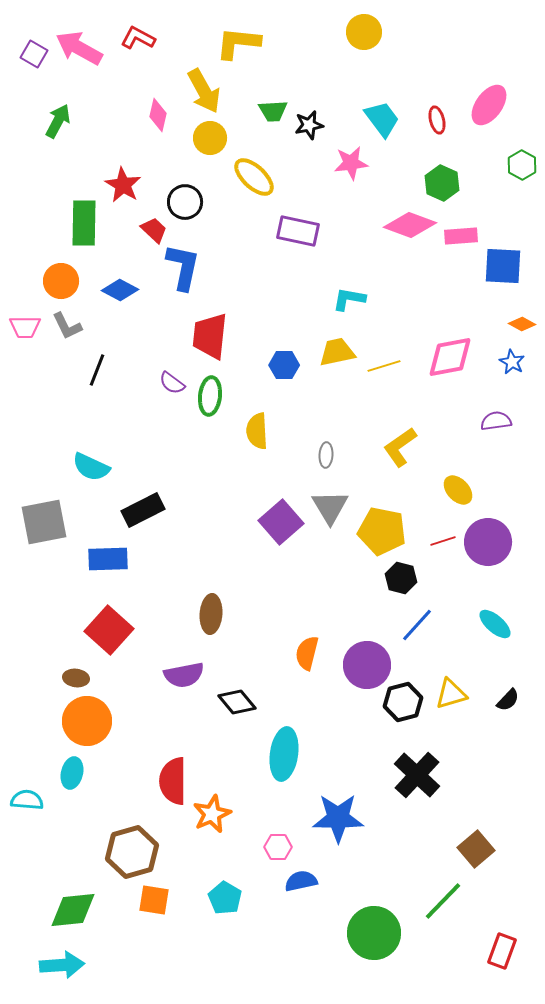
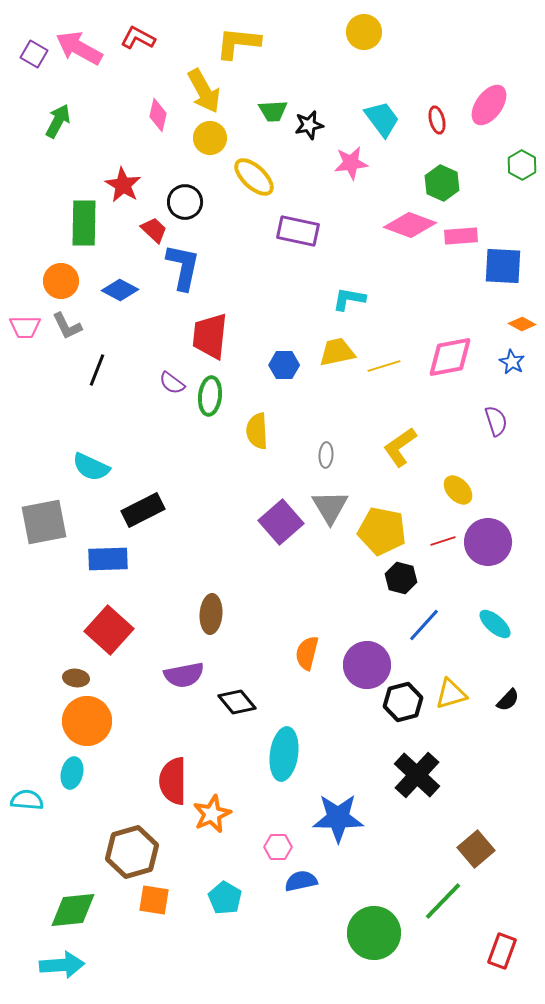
purple semicircle at (496, 421): rotated 80 degrees clockwise
blue line at (417, 625): moved 7 px right
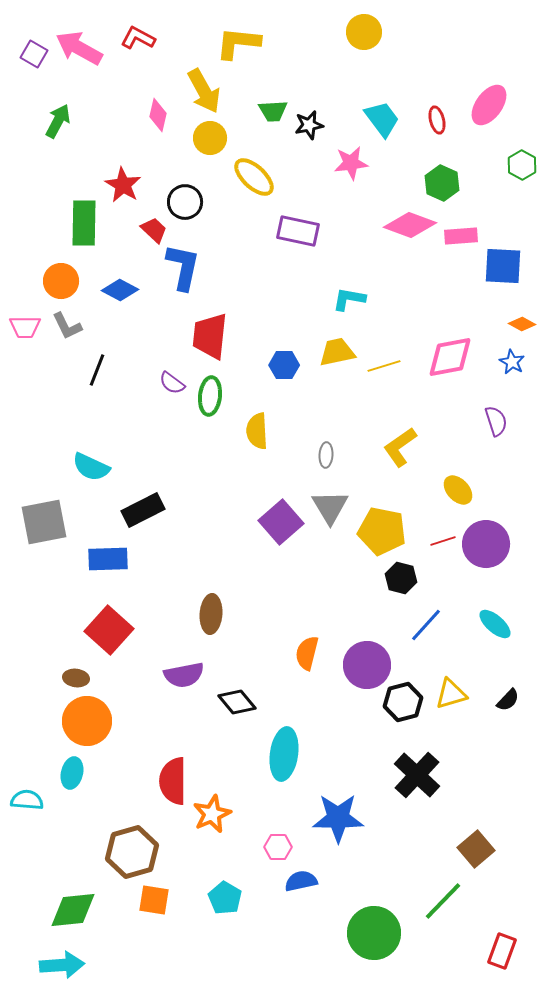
purple circle at (488, 542): moved 2 px left, 2 px down
blue line at (424, 625): moved 2 px right
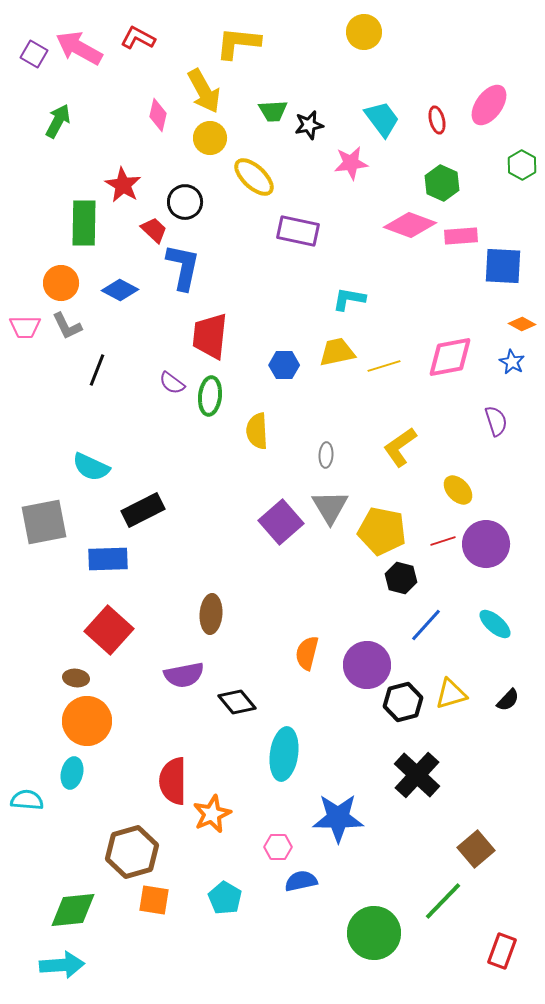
orange circle at (61, 281): moved 2 px down
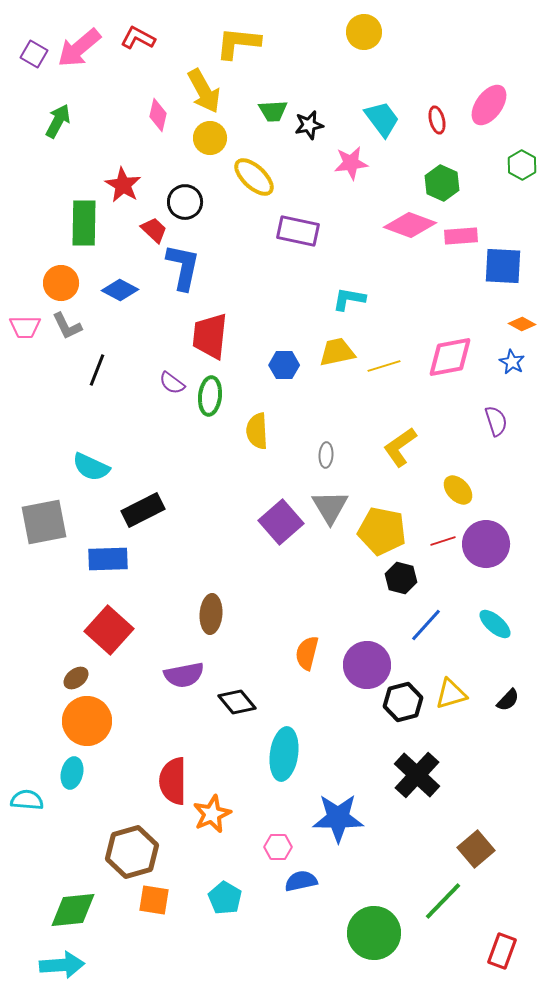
pink arrow at (79, 48): rotated 69 degrees counterclockwise
brown ellipse at (76, 678): rotated 45 degrees counterclockwise
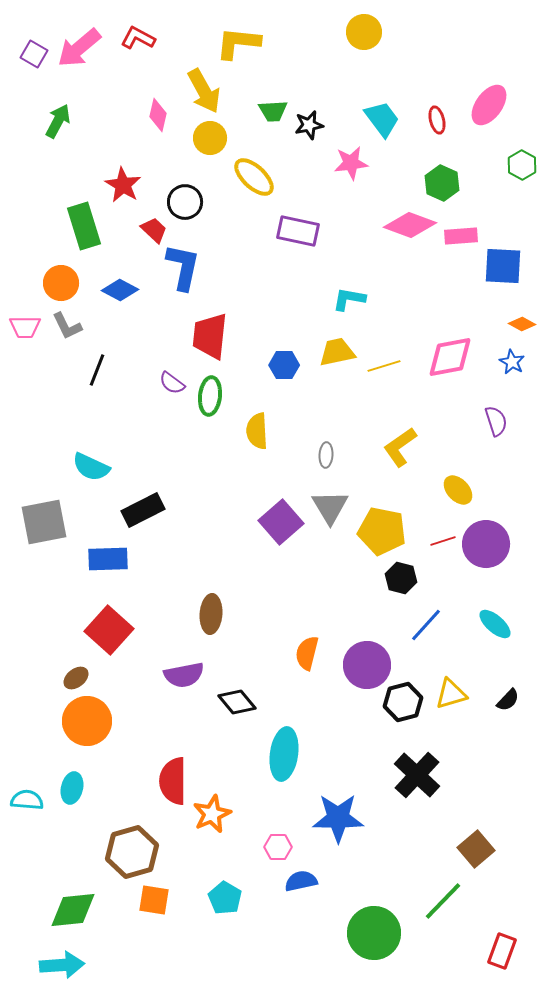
green rectangle at (84, 223): moved 3 px down; rotated 18 degrees counterclockwise
cyan ellipse at (72, 773): moved 15 px down
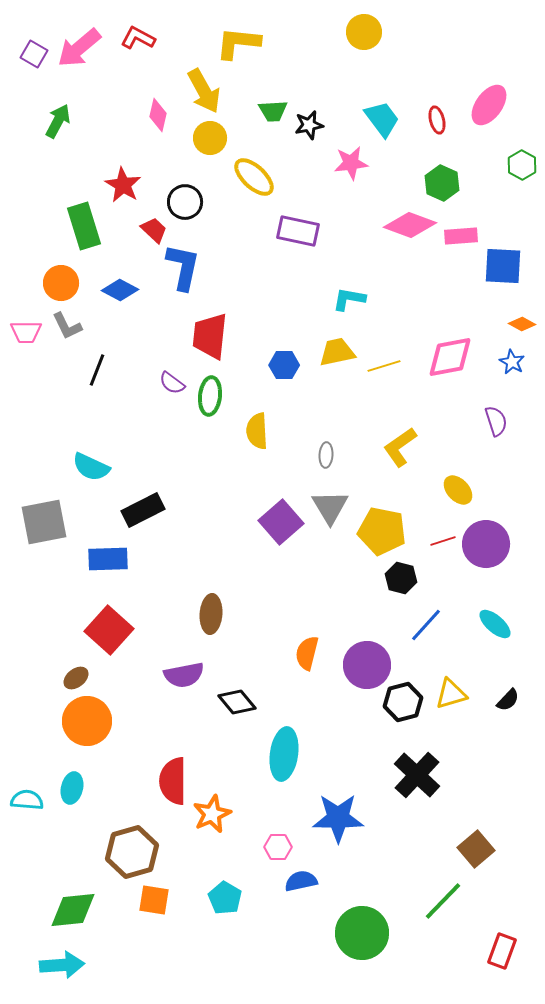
pink trapezoid at (25, 327): moved 1 px right, 5 px down
green circle at (374, 933): moved 12 px left
